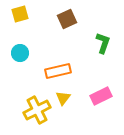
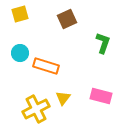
orange rectangle: moved 12 px left, 5 px up; rotated 30 degrees clockwise
pink rectangle: rotated 40 degrees clockwise
yellow cross: moved 1 px left, 1 px up
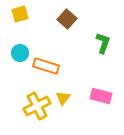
brown square: rotated 24 degrees counterclockwise
yellow cross: moved 1 px right, 3 px up
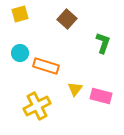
yellow triangle: moved 12 px right, 9 px up
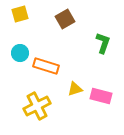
brown square: moved 2 px left; rotated 18 degrees clockwise
yellow triangle: rotated 35 degrees clockwise
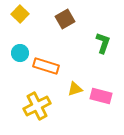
yellow square: rotated 30 degrees counterclockwise
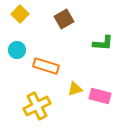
brown square: moved 1 px left
green L-shape: rotated 75 degrees clockwise
cyan circle: moved 3 px left, 3 px up
pink rectangle: moved 1 px left
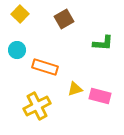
orange rectangle: moved 1 px left, 1 px down
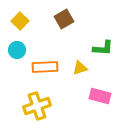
yellow square: moved 7 px down
green L-shape: moved 5 px down
orange rectangle: rotated 20 degrees counterclockwise
yellow triangle: moved 5 px right, 21 px up
yellow cross: rotated 8 degrees clockwise
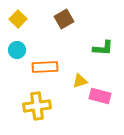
yellow square: moved 2 px left, 2 px up
yellow triangle: moved 13 px down
yellow cross: rotated 12 degrees clockwise
